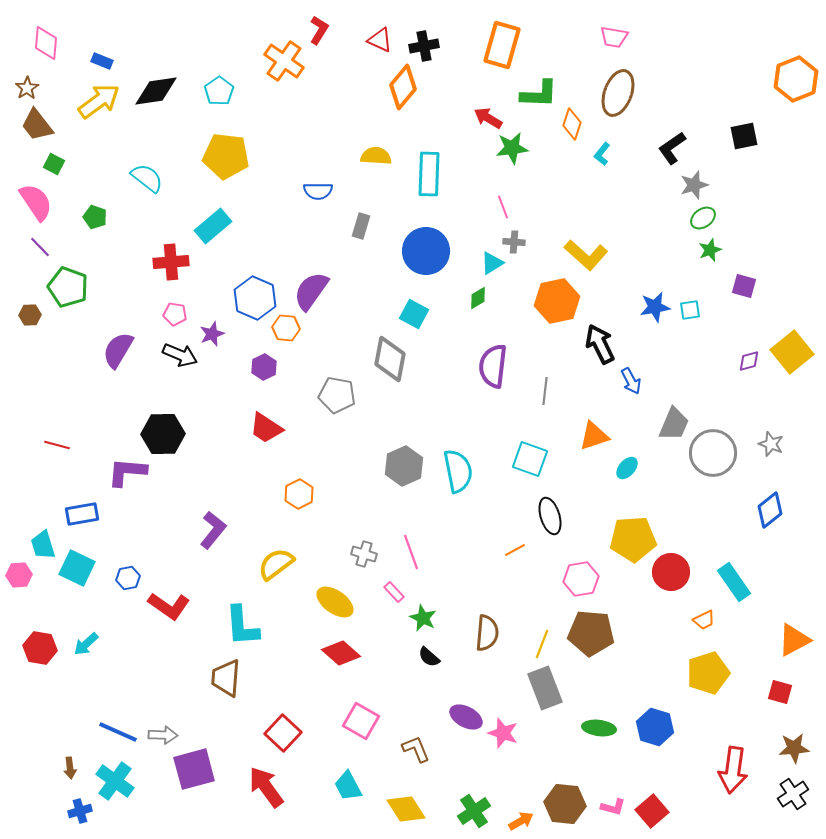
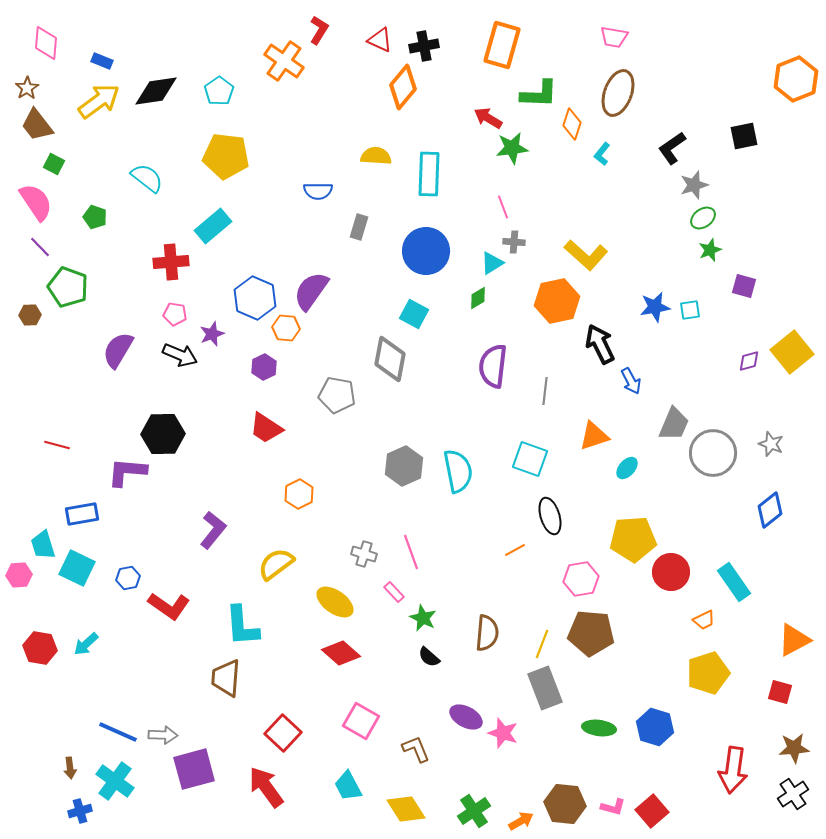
gray rectangle at (361, 226): moved 2 px left, 1 px down
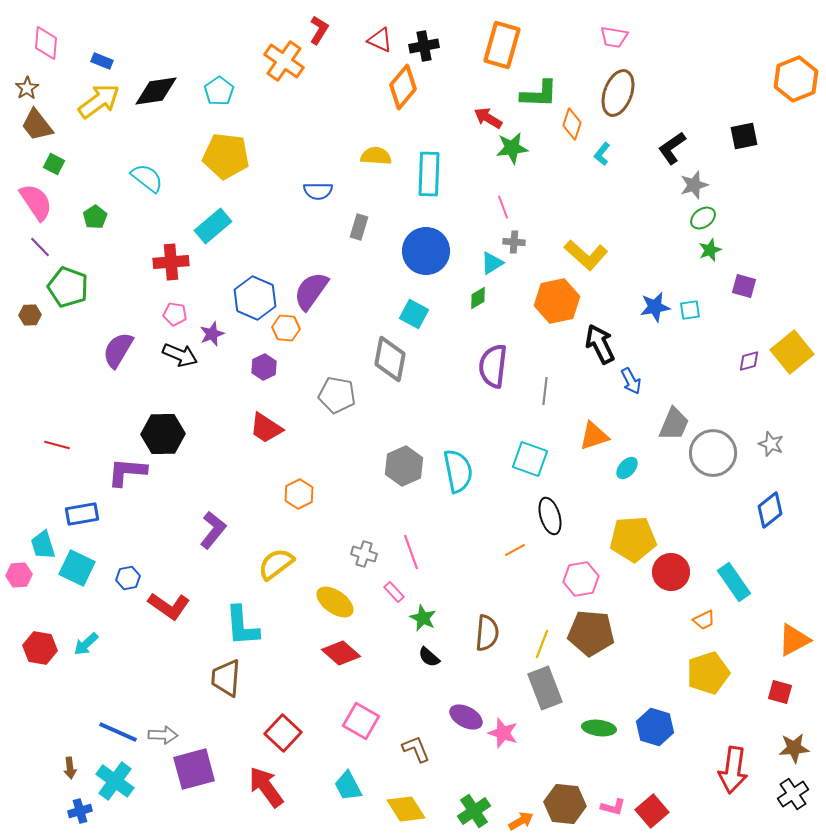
green pentagon at (95, 217): rotated 20 degrees clockwise
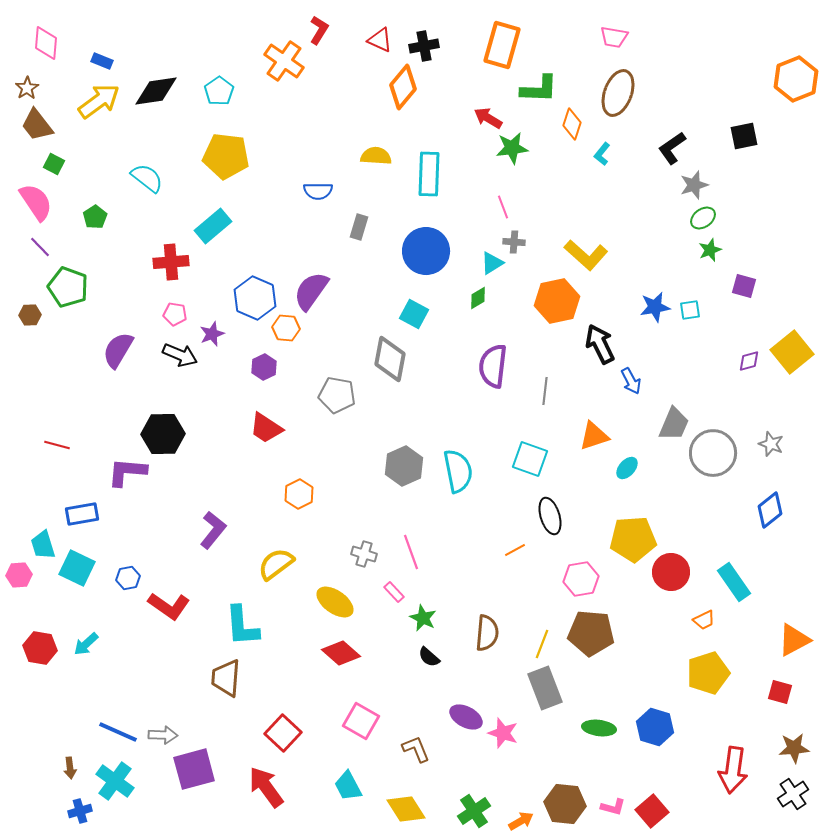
green L-shape at (539, 94): moved 5 px up
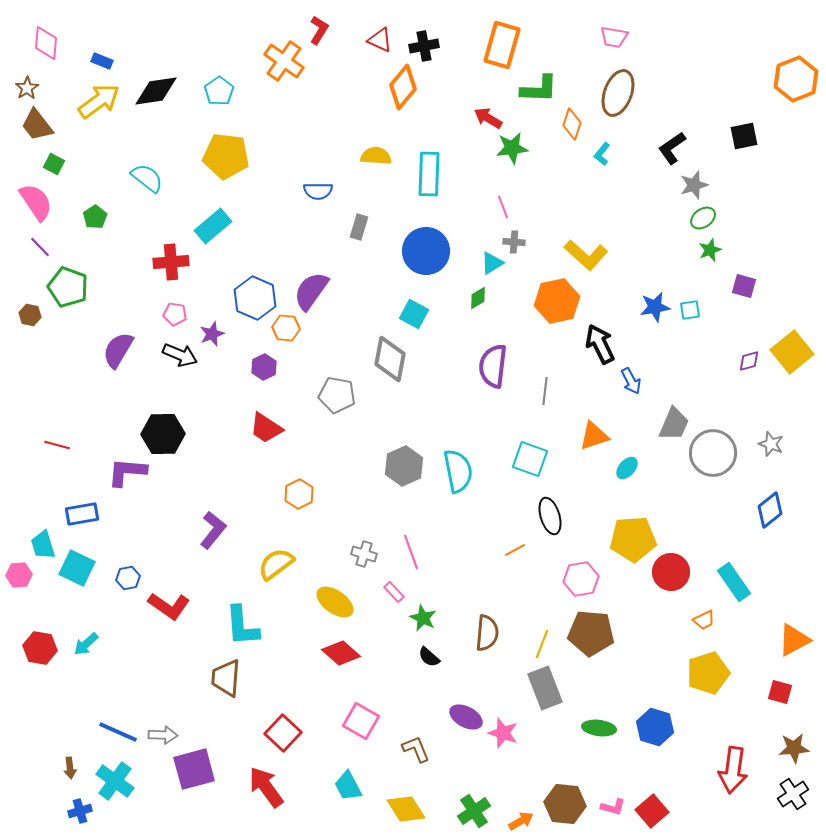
brown hexagon at (30, 315): rotated 15 degrees clockwise
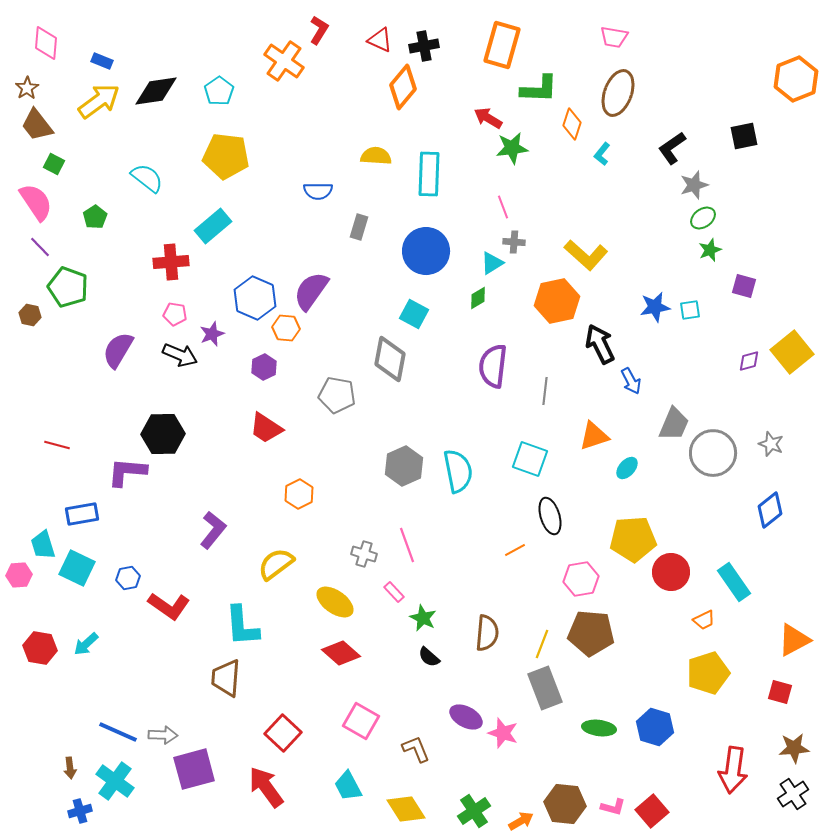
pink line at (411, 552): moved 4 px left, 7 px up
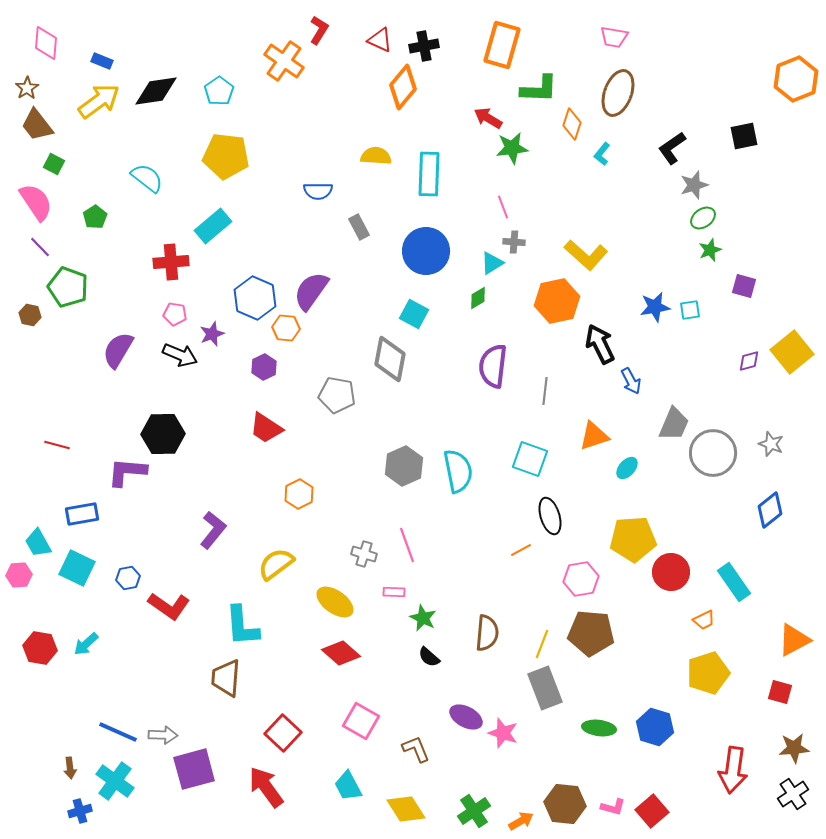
gray rectangle at (359, 227): rotated 45 degrees counterclockwise
cyan trapezoid at (43, 545): moved 5 px left, 2 px up; rotated 12 degrees counterclockwise
orange line at (515, 550): moved 6 px right
pink rectangle at (394, 592): rotated 45 degrees counterclockwise
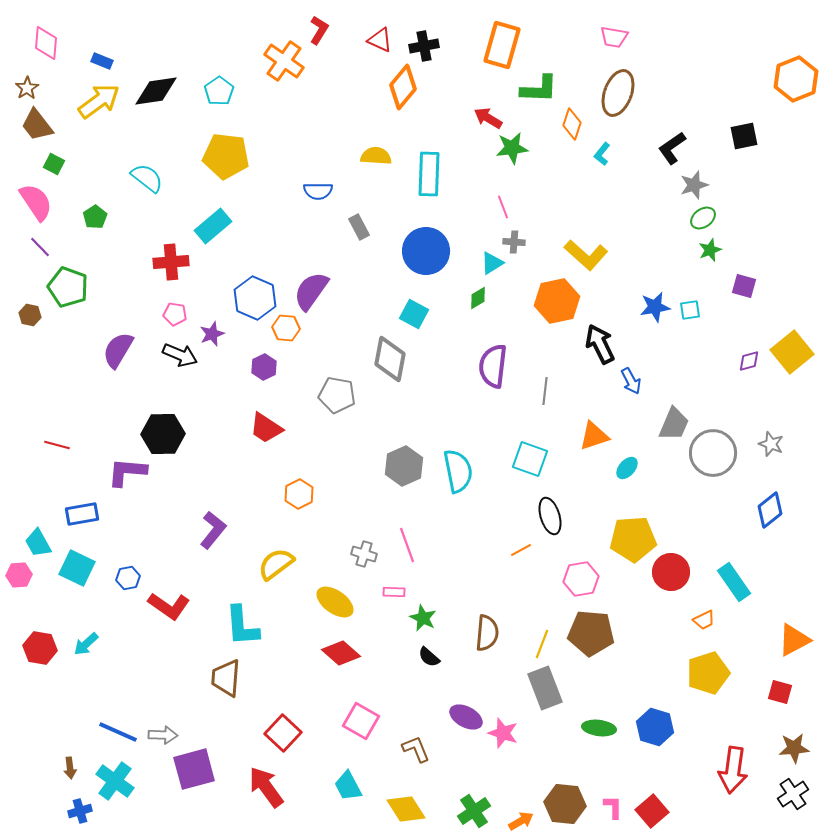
pink L-shape at (613, 807): rotated 105 degrees counterclockwise
